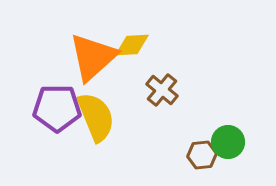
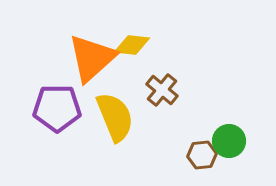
yellow diamond: rotated 9 degrees clockwise
orange triangle: moved 1 px left, 1 px down
yellow semicircle: moved 19 px right
green circle: moved 1 px right, 1 px up
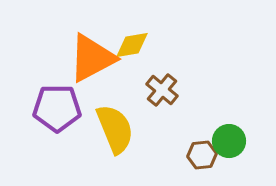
yellow diamond: rotated 15 degrees counterclockwise
orange triangle: rotated 14 degrees clockwise
yellow semicircle: moved 12 px down
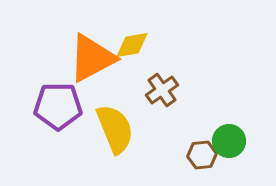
brown cross: rotated 16 degrees clockwise
purple pentagon: moved 1 px right, 2 px up
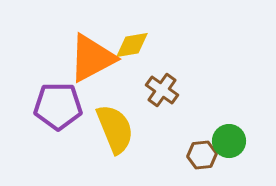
brown cross: rotated 20 degrees counterclockwise
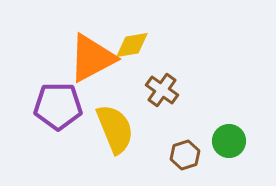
brown hexagon: moved 17 px left; rotated 12 degrees counterclockwise
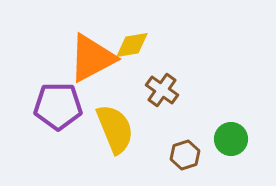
green circle: moved 2 px right, 2 px up
